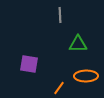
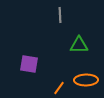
green triangle: moved 1 px right, 1 px down
orange ellipse: moved 4 px down
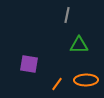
gray line: moved 7 px right; rotated 14 degrees clockwise
orange line: moved 2 px left, 4 px up
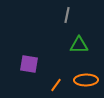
orange line: moved 1 px left, 1 px down
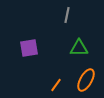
green triangle: moved 3 px down
purple square: moved 16 px up; rotated 18 degrees counterclockwise
orange ellipse: rotated 60 degrees counterclockwise
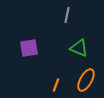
green triangle: rotated 24 degrees clockwise
orange line: rotated 16 degrees counterclockwise
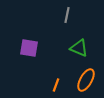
purple square: rotated 18 degrees clockwise
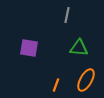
green triangle: rotated 18 degrees counterclockwise
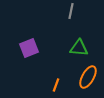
gray line: moved 4 px right, 4 px up
purple square: rotated 30 degrees counterclockwise
orange ellipse: moved 2 px right, 3 px up
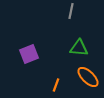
purple square: moved 6 px down
orange ellipse: rotated 75 degrees counterclockwise
